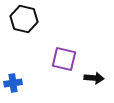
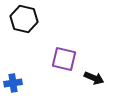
black arrow: rotated 18 degrees clockwise
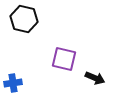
black arrow: moved 1 px right
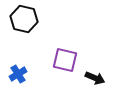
purple square: moved 1 px right, 1 px down
blue cross: moved 5 px right, 9 px up; rotated 24 degrees counterclockwise
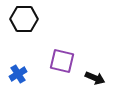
black hexagon: rotated 12 degrees counterclockwise
purple square: moved 3 px left, 1 px down
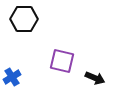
blue cross: moved 6 px left, 3 px down
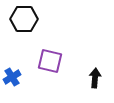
purple square: moved 12 px left
black arrow: rotated 108 degrees counterclockwise
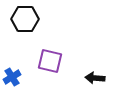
black hexagon: moved 1 px right
black arrow: rotated 90 degrees counterclockwise
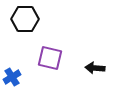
purple square: moved 3 px up
black arrow: moved 10 px up
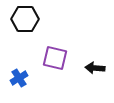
purple square: moved 5 px right
blue cross: moved 7 px right, 1 px down
